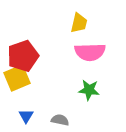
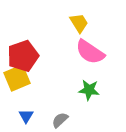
yellow trapezoid: rotated 45 degrees counterclockwise
pink semicircle: rotated 36 degrees clockwise
gray semicircle: rotated 54 degrees counterclockwise
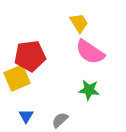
red pentagon: moved 7 px right; rotated 12 degrees clockwise
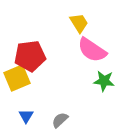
pink semicircle: moved 2 px right, 2 px up
green star: moved 15 px right, 9 px up
